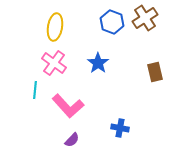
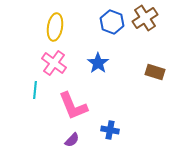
brown rectangle: rotated 60 degrees counterclockwise
pink L-shape: moved 5 px right; rotated 20 degrees clockwise
blue cross: moved 10 px left, 2 px down
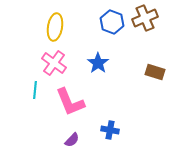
brown cross: rotated 10 degrees clockwise
pink L-shape: moved 3 px left, 4 px up
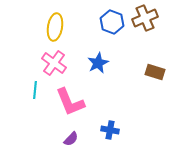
blue star: rotated 10 degrees clockwise
purple semicircle: moved 1 px left, 1 px up
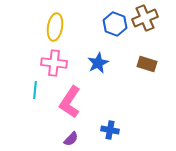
blue hexagon: moved 3 px right, 2 px down
pink cross: rotated 30 degrees counterclockwise
brown rectangle: moved 8 px left, 8 px up
pink L-shape: rotated 56 degrees clockwise
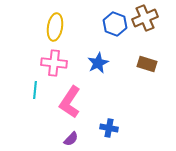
blue cross: moved 1 px left, 2 px up
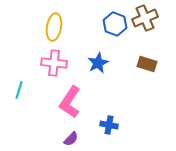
yellow ellipse: moved 1 px left
cyan line: moved 16 px left; rotated 12 degrees clockwise
blue cross: moved 3 px up
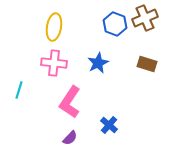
blue cross: rotated 30 degrees clockwise
purple semicircle: moved 1 px left, 1 px up
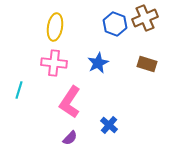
yellow ellipse: moved 1 px right
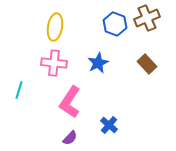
brown cross: moved 2 px right
brown rectangle: rotated 30 degrees clockwise
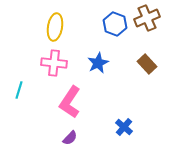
blue cross: moved 15 px right, 2 px down
